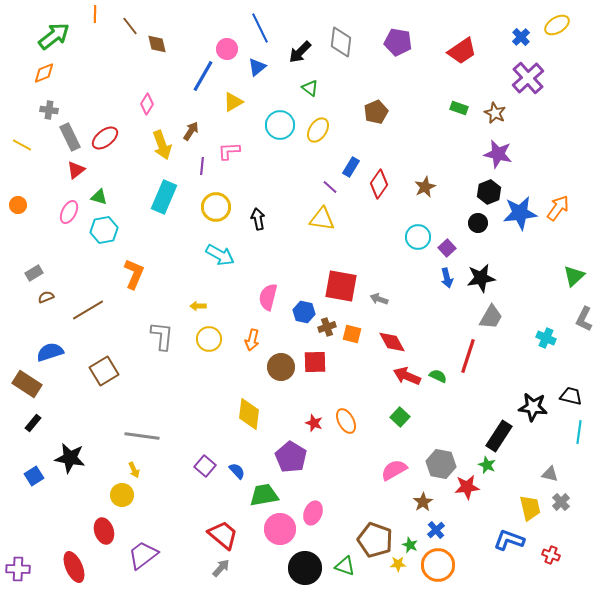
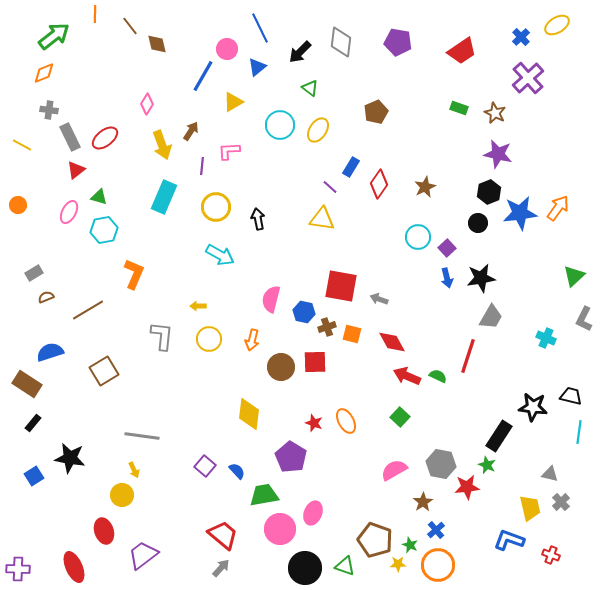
pink semicircle at (268, 297): moved 3 px right, 2 px down
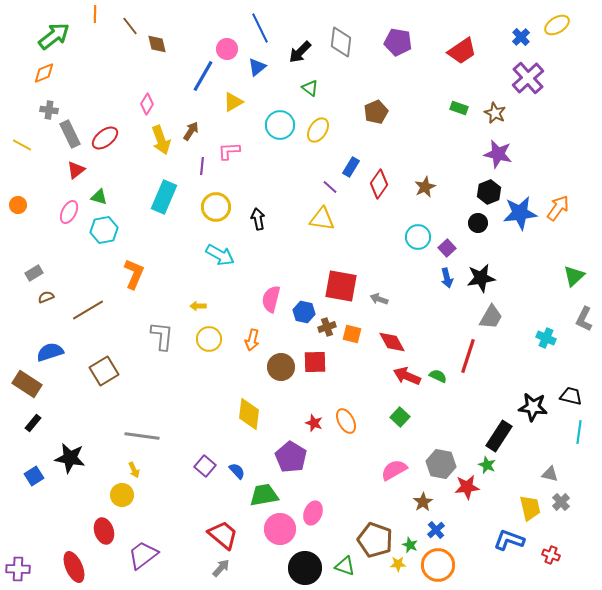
gray rectangle at (70, 137): moved 3 px up
yellow arrow at (162, 145): moved 1 px left, 5 px up
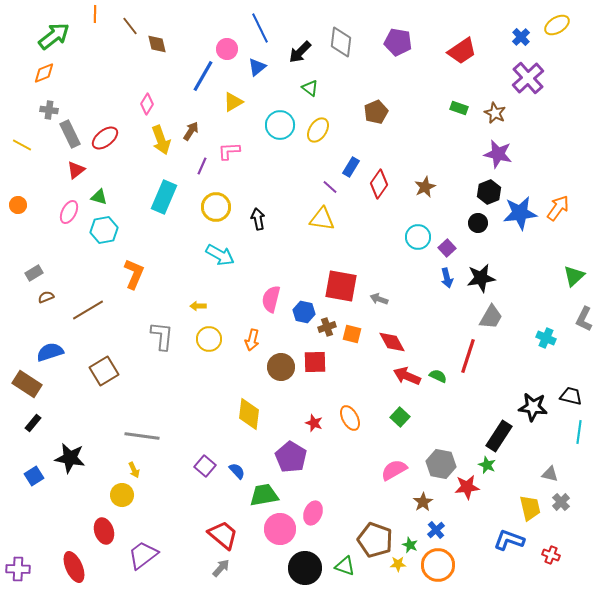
purple line at (202, 166): rotated 18 degrees clockwise
orange ellipse at (346, 421): moved 4 px right, 3 px up
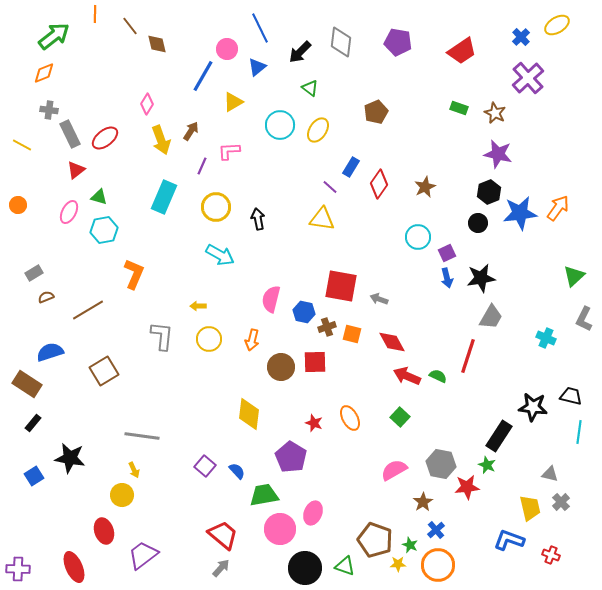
purple square at (447, 248): moved 5 px down; rotated 18 degrees clockwise
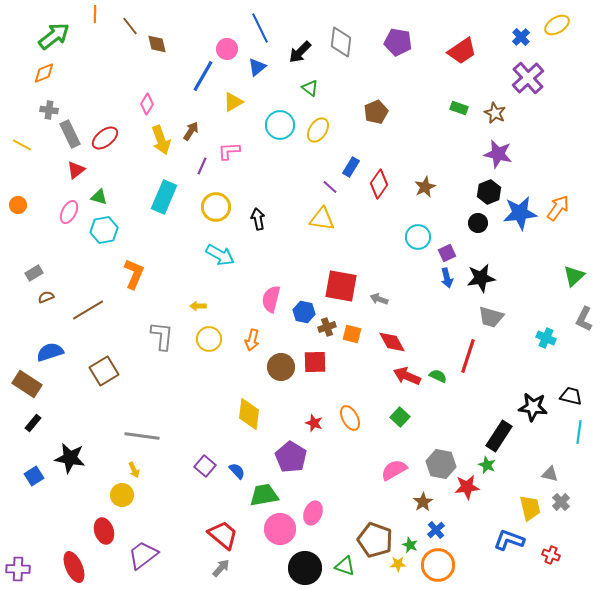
gray trapezoid at (491, 317): rotated 76 degrees clockwise
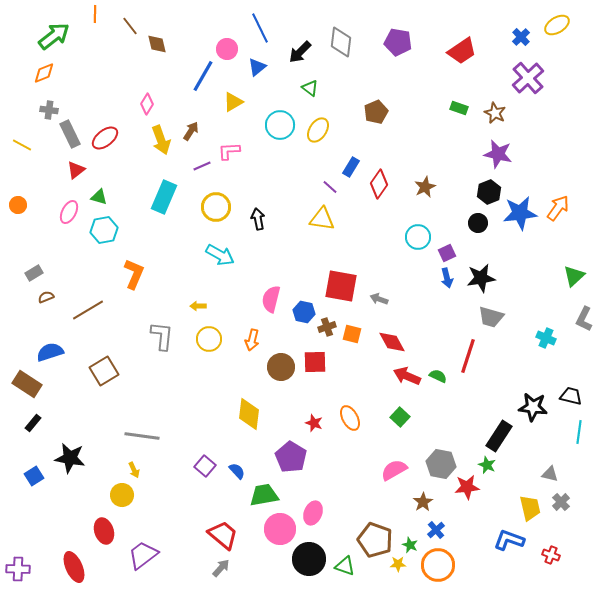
purple line at (202, 166): rotated 42 degrees clockwise
black circle at (305, 568): moved 4 px right, 9 px up
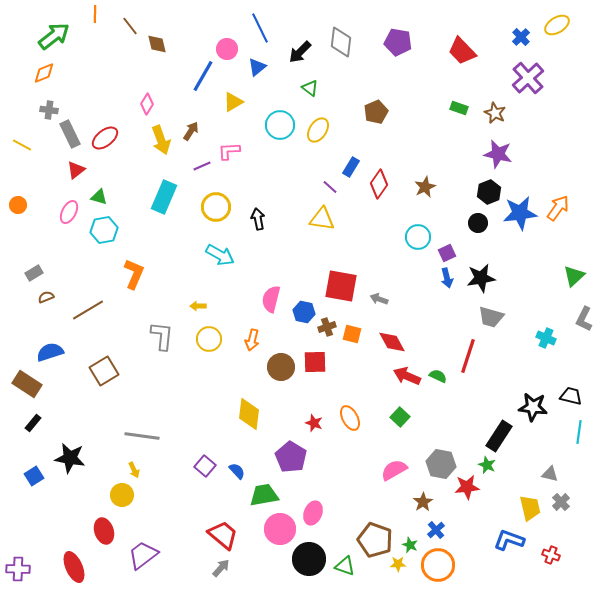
red trapezoid at (462, 51): rotated 80 degrees clockwise
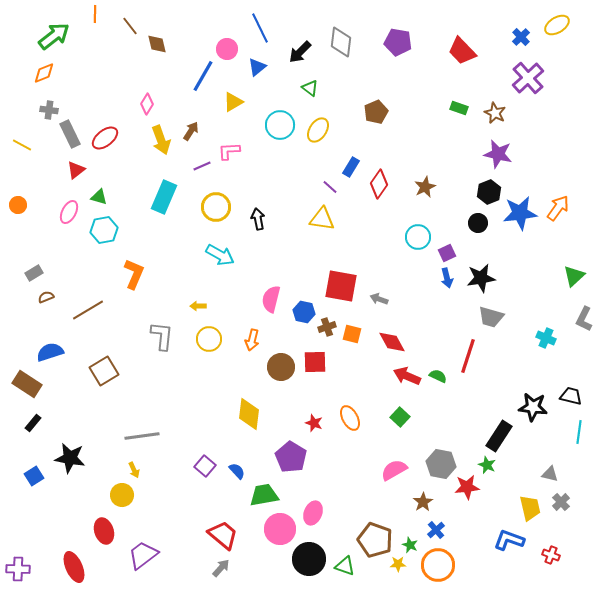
gray line at (142, 436): rotated 16 degrees counterclockwise
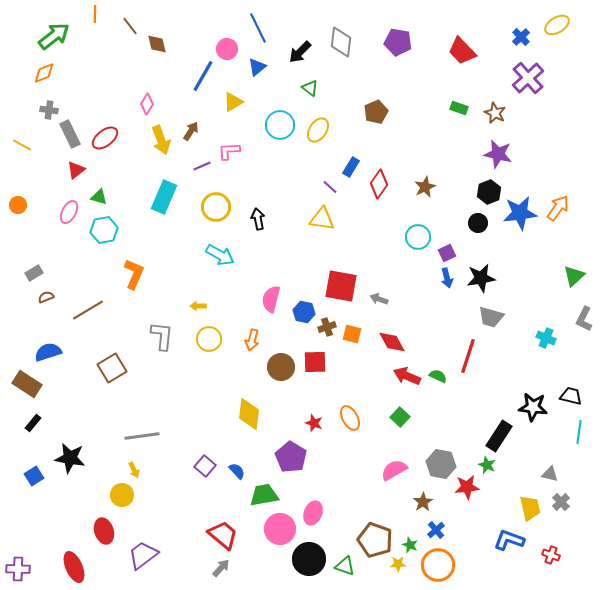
blue line at (260, 28): moved 2 px left
blue semicircle at (50, 352): moved 2 px left
brown square at (104, 371): moved 8 px right, 3 px up
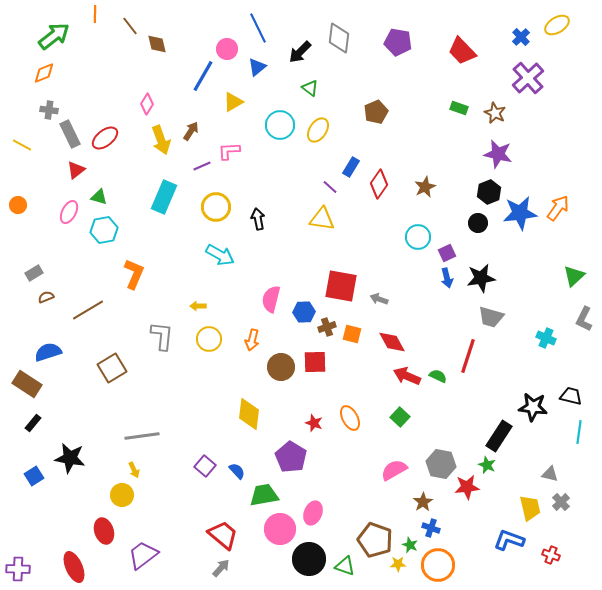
gray diamond at (341, 42): moved 2 px left, 4 px up
blue hexagon at (304, 312): rotated 15 degrees counterclockwise
blue cross at (436, 530): moved 5 px left, 2 px up; rotated 30 degrees counterclockwise
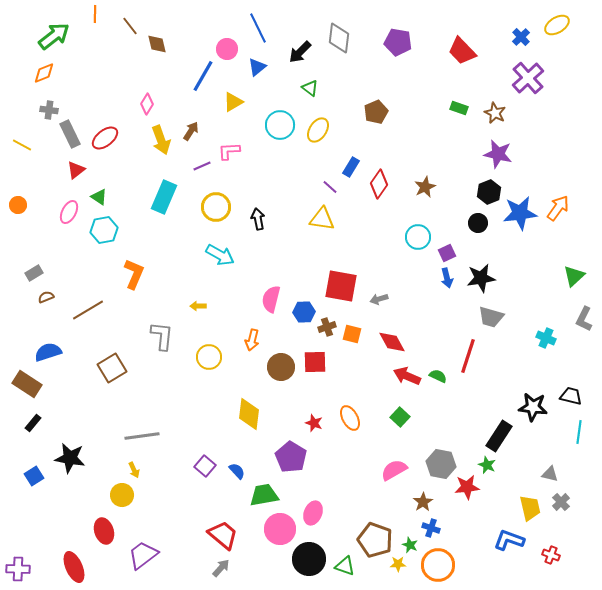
green triangle at (99, 197): rotated 18 degrees clockwise
gray arrow at (379, 299): rotated 36 degrees counterclockwise
yellow circle at (209, 339): moved 18 px down
